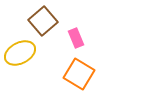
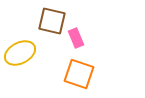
brown square: moved 9 px right; rotated 36 degrees counterclockwise
orange square: rotated 12 degrees counterclockwise
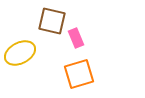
orange square: rotated 36 degrees counterclockwise
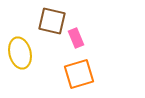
yellow ellipse: rotated 76 degrees counterclockwise
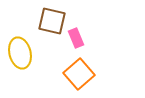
orange square: rotated 24 degrees counterclockwise
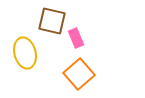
yellow ellipse: moved 5 px right
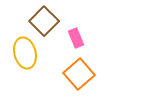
brown square: moved 8 px left; rotated 32 degrees clockwise
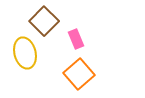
pink rectangle: moved 1 px down
